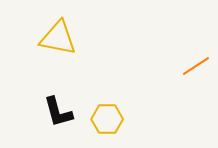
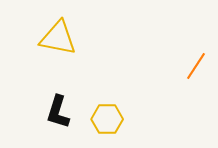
orange line: rotated 24 degrees counterclockwise
black L-shape: rotated 32 degrees clockwise
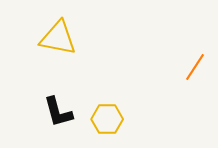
orange line: moved 1 px left, 1 px down
black L-shape: rotated 32 degrees counterclockwise
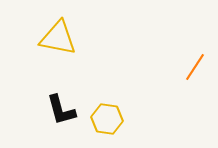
black L-shape: moved 3 px right, 2 px up
yellow hexagon: rotated 8 degrees clockwise
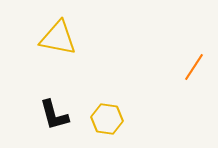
orange line: moved 1 px left
black L-shape: moved 7 px left, 5 px down
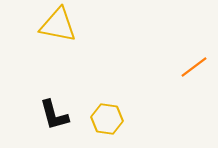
yellow triangle: moved 13 px up
orange line: rotated 20 degrees clockwise
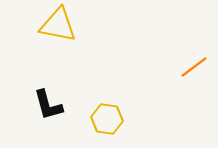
black L-shape: moved 6 px left, 10 px up
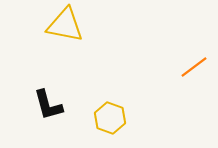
yellow triangle: moved 7 px right
yellow hexagon: moved 3 px right, 1 px up; rotated 12 degrees clockwise
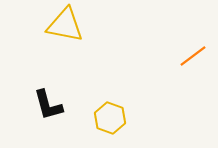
orange line: moved 1 px left, 11 px up
